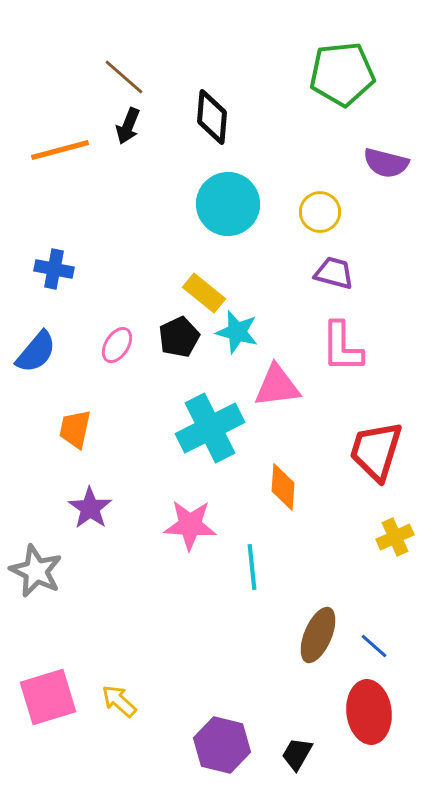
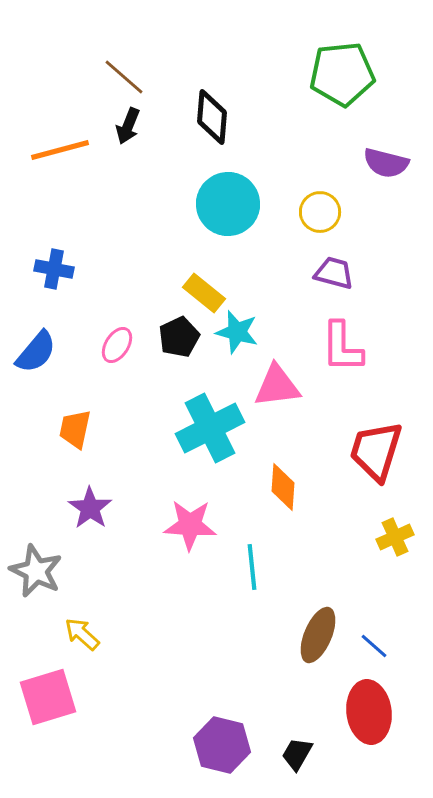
yellow arrow: moved 37 px left, 67 px up
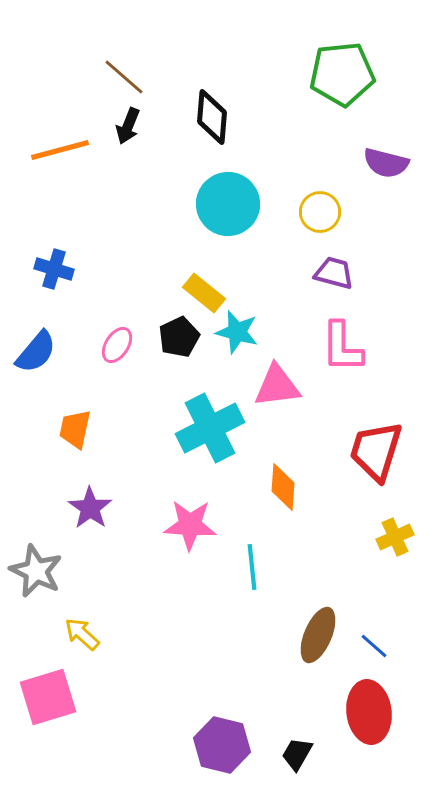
blue cross: rotated 6 degrees clockwise
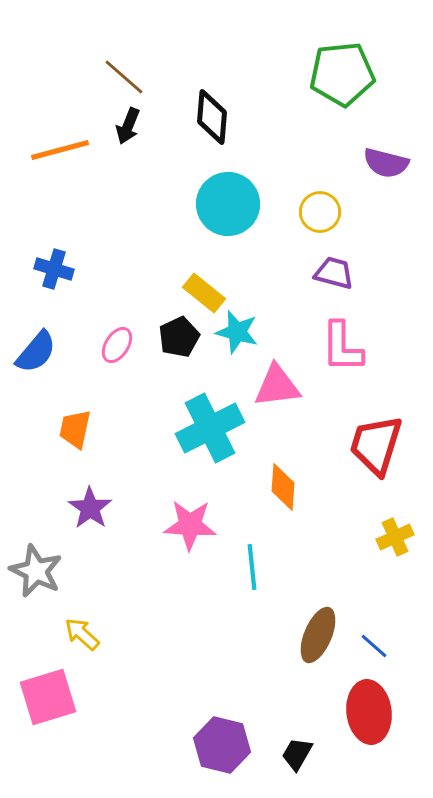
red trapezoid: moved 6 px up
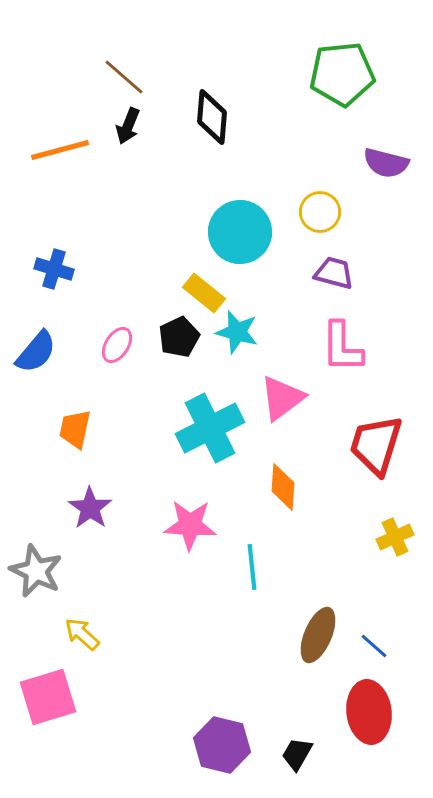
cyan circle: moved 12 px right, 28 px down
pink triangle: moved 5 px right, 12 px down; rotated 30 degrees counterclockwise
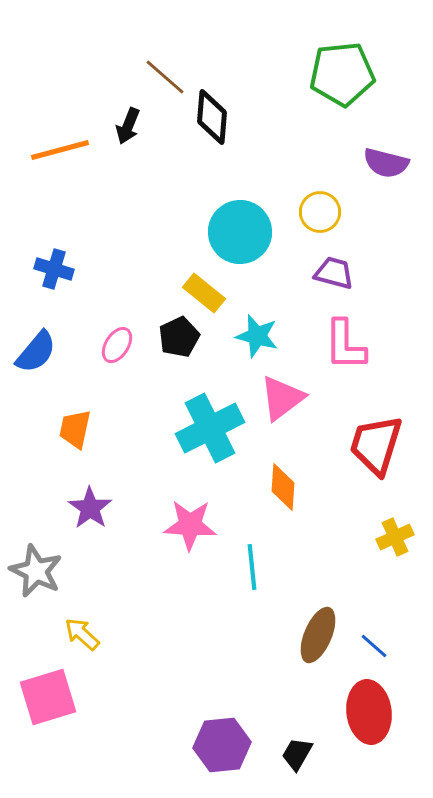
brown line: moved 41 px right
cyan star: moved 20 px right, 4 px down
pink L-shape: moved 3 px right, 2 px up
purple hexagon: rotated 20 degrees counterclockwise
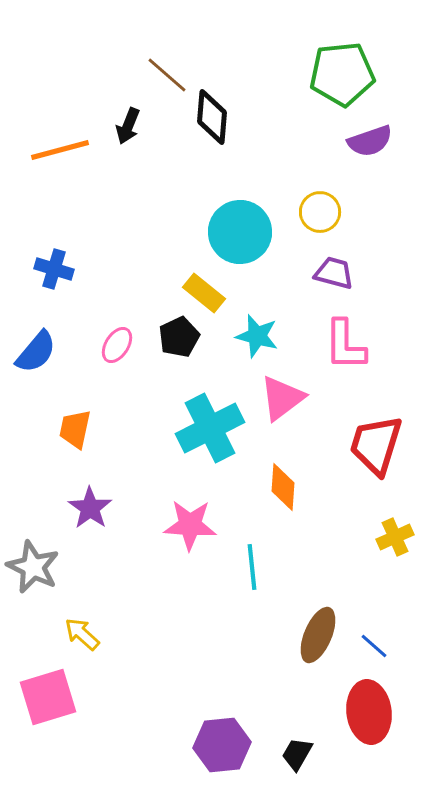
brown line: moved 2 px right, 2 px up
purple semicircle: moved 16 px left, 22 px up; rotated 33 degrees counterclockwise
gray star: moved 3 px left, 4 px up
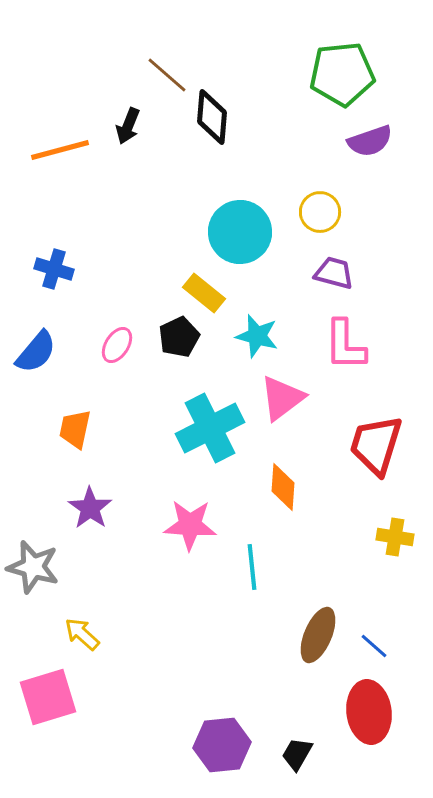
yellow cross: rotated 33 degrees clockwise
gray star: rotated 10 degrees counterclockwise
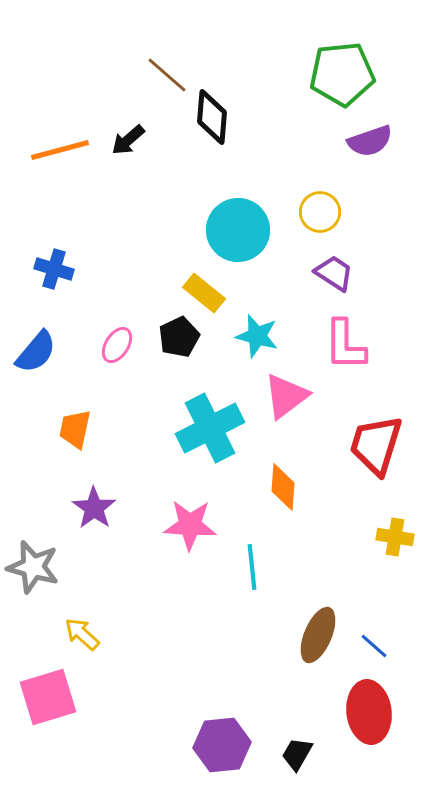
black arrow: moved 14 px down; rotated 27 degrees clockwise
cyan circle: moved 2 px left, 2 px up
purple trapezoid: rotated 18 degrees clockwise
pink triangle: moved 4 px right, 2 px up
purple star: moved 4 px right
